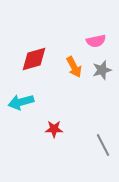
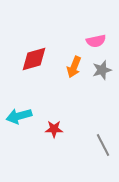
orange arrow: rotated 50 degrees clockwise
cyan arrow: moved 2 px left, 14 px down
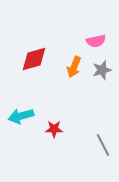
cyan arrow: moved 2 px right
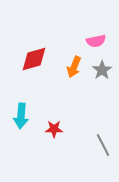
gray star: rotated 18 degrees counterclockwise
cyan arrow: rotated 70 degrees counterclockwise
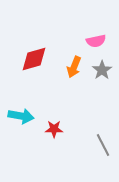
cyan arrow: rotated 85 degrees counterclockwise
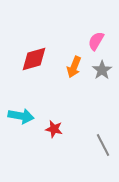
pink semicircle: rotated 132 degrees clockwise
red star: rotated 12 degrees clockwise
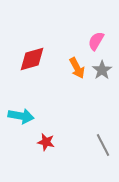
red diamond: moved 2 px left
orange arrow: moved 3 px right, 1 px down; rotated 50 degrees counterclockwise
red star: moved 8 px left, 13 px down
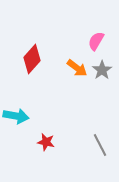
red diamond: rotated 32 degrees counterclockwise
orange arrow: rotated 25 degrees counterclockwise
cyan arrow: moved 5 px left
gray line: moved 3 px left
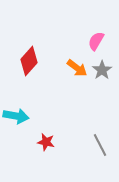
red diamond: moved 3 px left, 2 px down
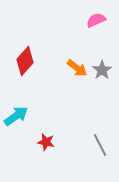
pink semicircle: moved 21 px up; rotated 36 degrees clockwise
red diamond: moved 4 px left
cyan arrow: rotated 45 degrees counterclockwise
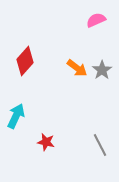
cyan arrow: rotated 30 degrees counterclockwise
